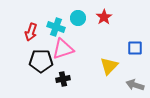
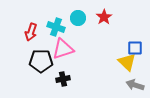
yellow triangle: moved 18 px right, 4 px up; rotated 30 degrees counterclockwise
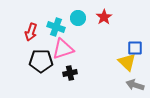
black cross: moved 7 px right, 6 px up
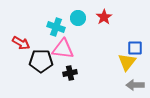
red arrow: moved 10 px left, 11 px down; rotated 78 degrees counterclockwise
pink triangle: rotated 25 degrees clockwise
yellow triangle: rotated 24 degrees clockwise
gray arrow: rotated 18 degrees counterclockwise
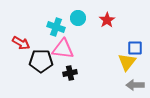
red star: moved 3 px right, 3 px down
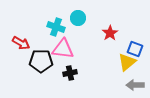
red star: moved 3 px right, 13 px down
blue square: moved 1 px down; rotated 21 degrees clockwise
yellow triangle: rotated 12 degrees clockwise
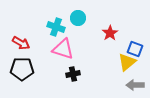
pink triangle: rotated 10 degrees clockwise
black pentagon: moved 19 px left, 8 px down
black cross: moved 3 px right, 1 px down
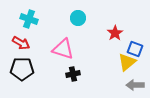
cyan cross: moved 27 px left, 8 px up
red star: moved 5 px right
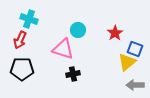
cyan circle: moved 12 px down
red arrow: moved 1 px left, 3 px up; rotated 84 degrees clockwise
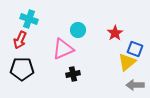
pink triangle: rotated 40 degrees counterclockwise
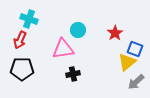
pink triangle: rotated 15 degrees clockwise
gray arrow: moved 1 px right, 3 px up; rotated 42 degrees counterclockwise
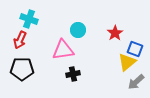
pink triangle: moved 1 px down
